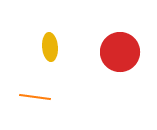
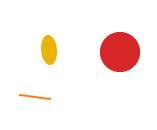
yellow ellipse: moved 1 px left, 3 px down
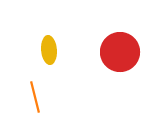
orange line: rotated 68 degrees clockwise
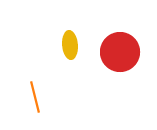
yellow ellipse: moved 21 px right, 5 px up
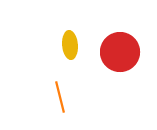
orange line: moved 25 px right
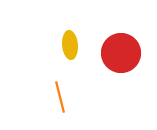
red circle: moved 1 px right, 1 px down
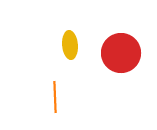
orange line: moved 5 px left; rotated 12 degrees clockwise
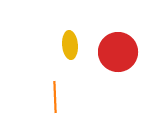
red circle: moved 3 px left, 1 px up
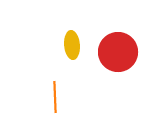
yellow ellipse: moved 2 px right
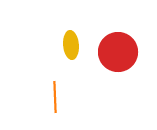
yellow ellipse: moved 1 px left
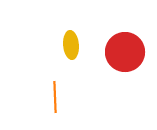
red circle: moved 7 px right
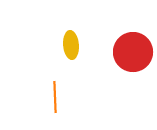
red circle: moved 8 px right
